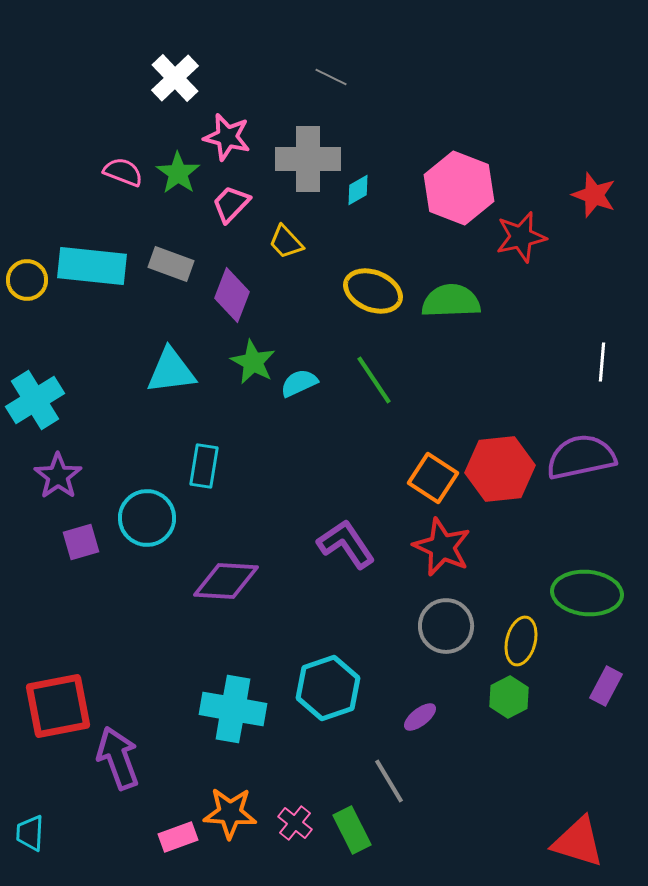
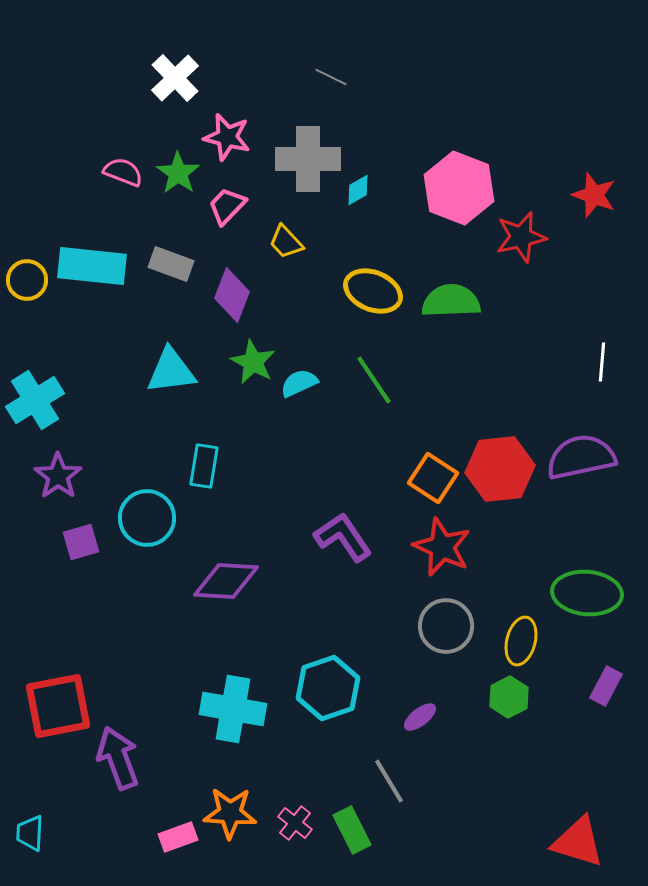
pink trapezoid at (231, 204): moved 4 px left, 2 px down
purple L-shape at (346, 544): moved 3 px left, 7 px up
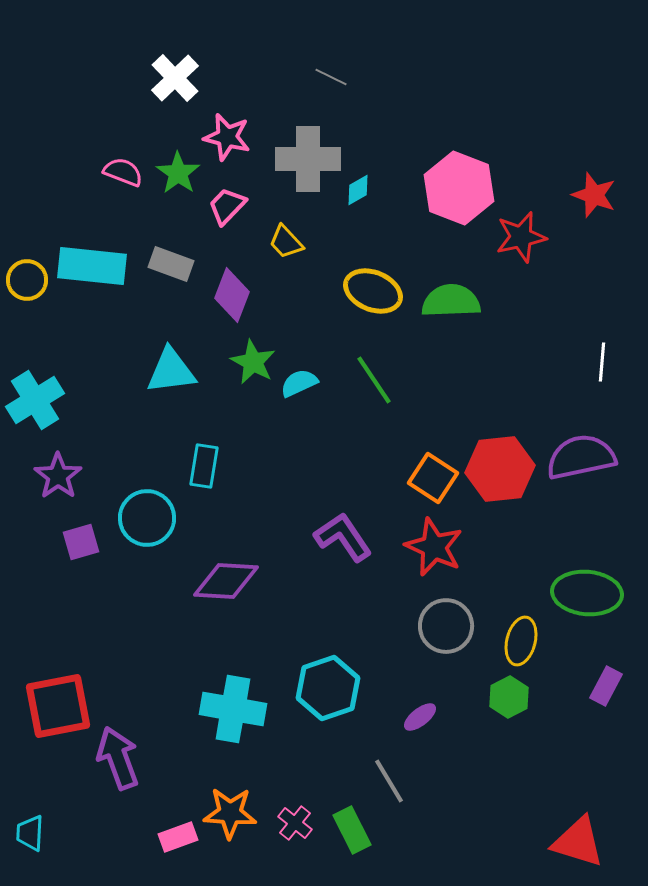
red star at (442, 547): moved 8 px left
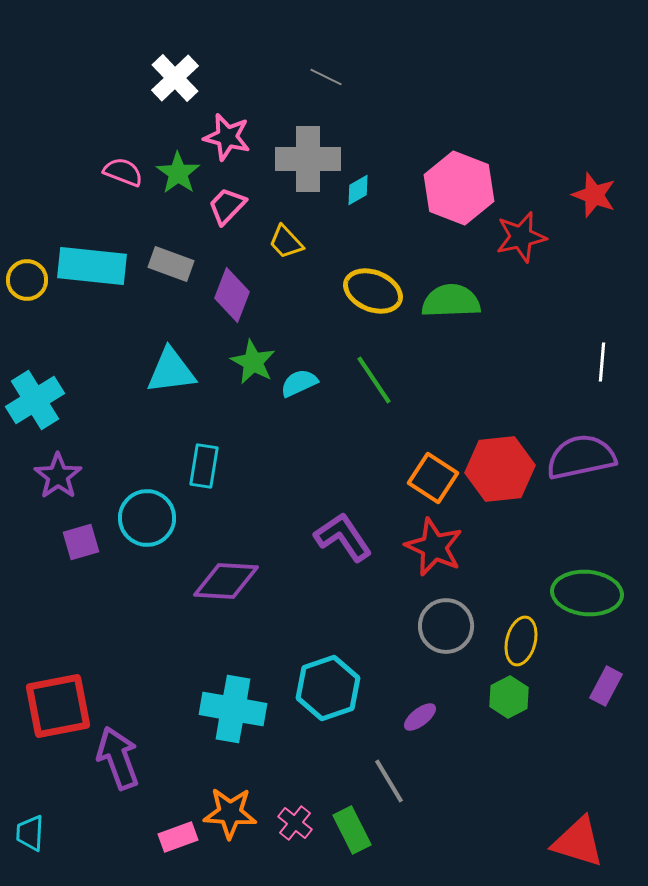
gray line at (331, 77): moved 5 px left
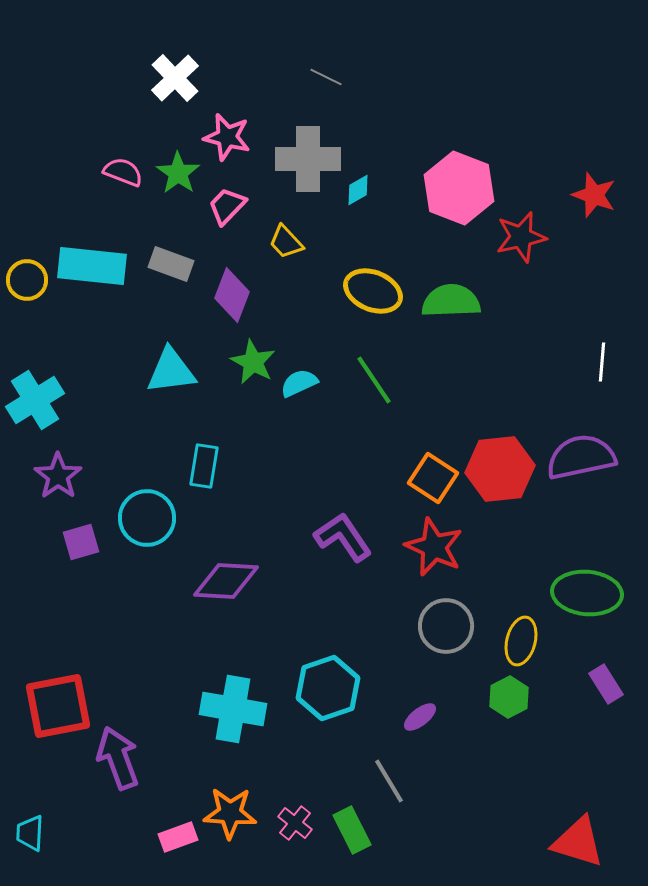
purple rectangle at (606, 686): moved 2 px up; rotated 60 degrees counterclockwise
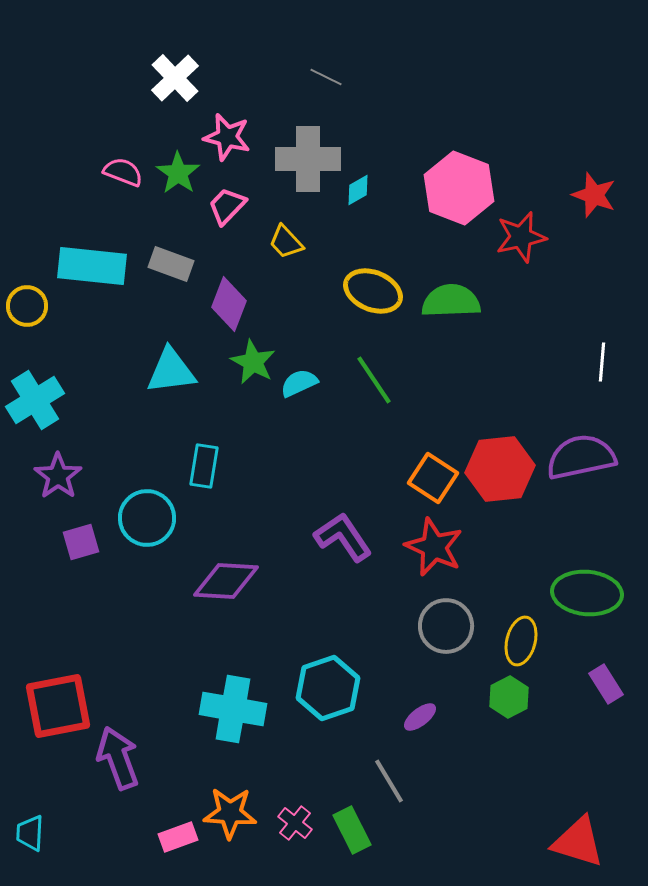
yellow circle at (27, 280): moved 26 px down
purple diamond at (232, 295): moved 3 px left, 9 px down
